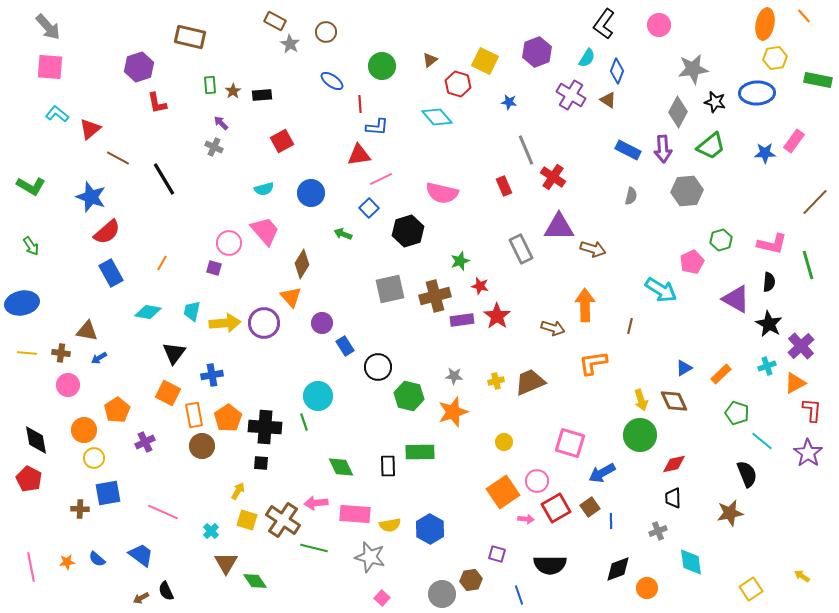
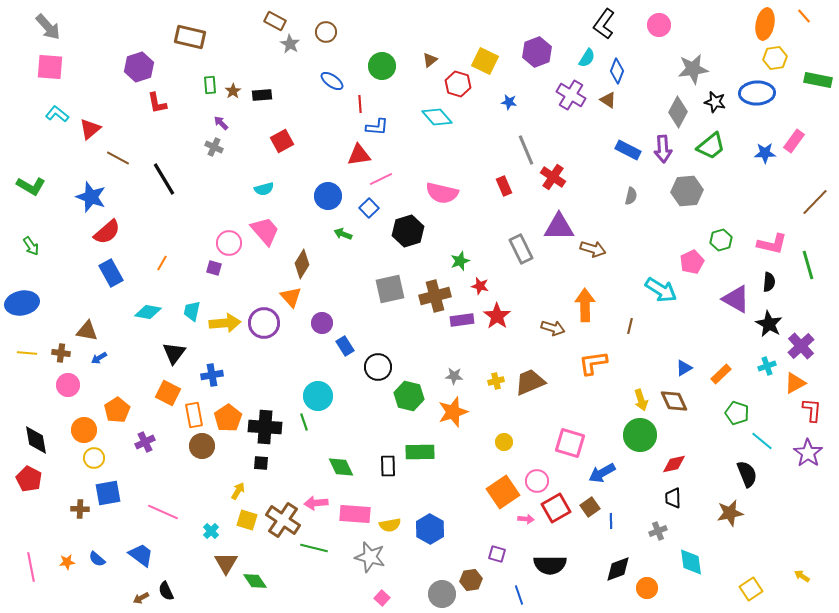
blue circle at (311, 193): moved 17 px right, 3 px down
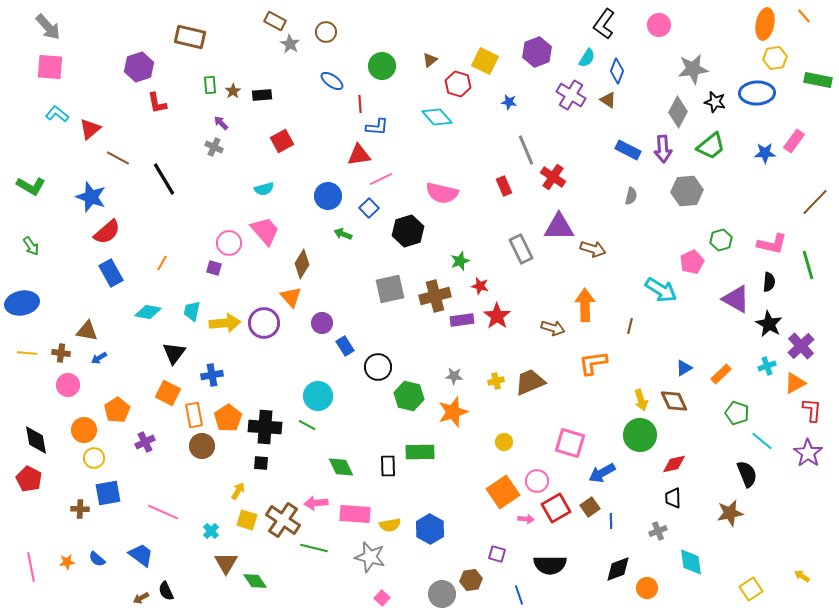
green line at (304, 422): moved 3 px right, 3 px down; rotated 42 degrees counterclockwise
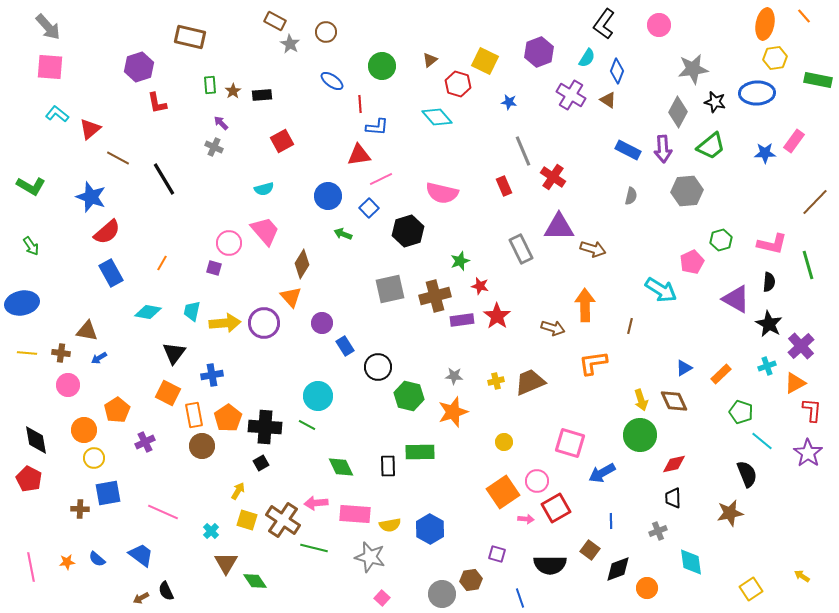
purple hexagon at (537, 52): moved 2 px right
gray line at (526, 150): moved 3 px left, 1 px down
green pentagon at (737, 413): moved 4 px right, 1 px up
black square at (261, 463): rotated 35 degrees counterclockwise
brown square at (590, 507): moved 43 px down; rotated 18 degrees counterclockwise
blue line at (519, 595): moved 1 px right, 3 px down
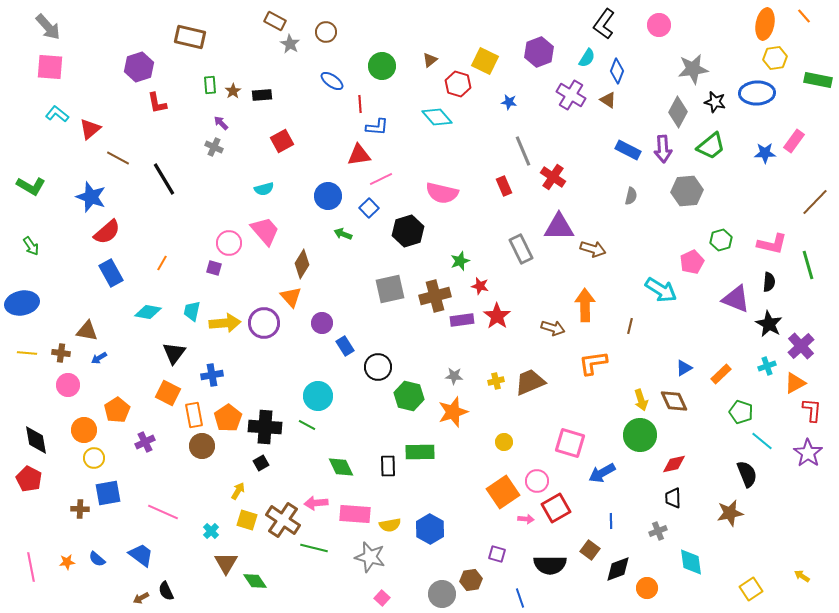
purple triangle at (736, 299): rotated 8 degrees counterclockwise
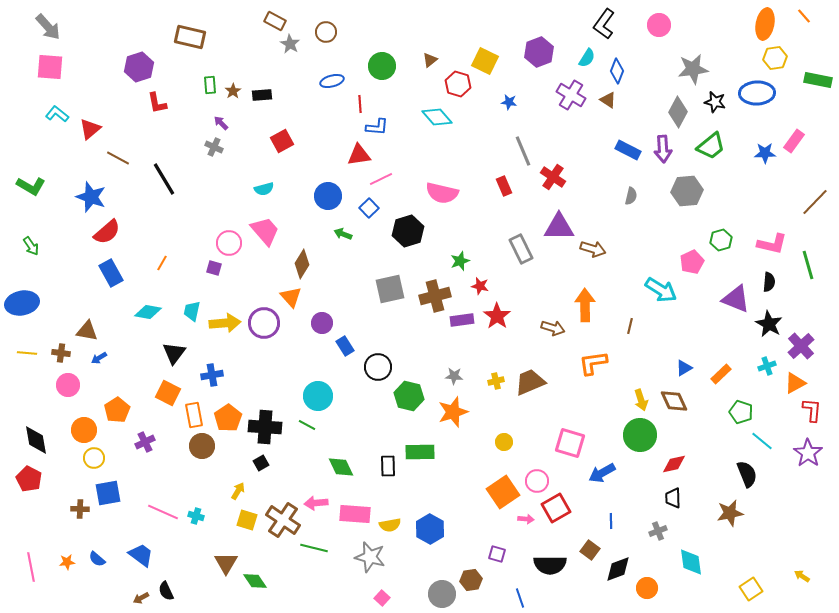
blue ellipse at (332, 81): rotated 50 degrees counterclockwise
cyan cross at (211, 531): moved 15 px left, 15 px up; rotated 28 degrees counterclockwise
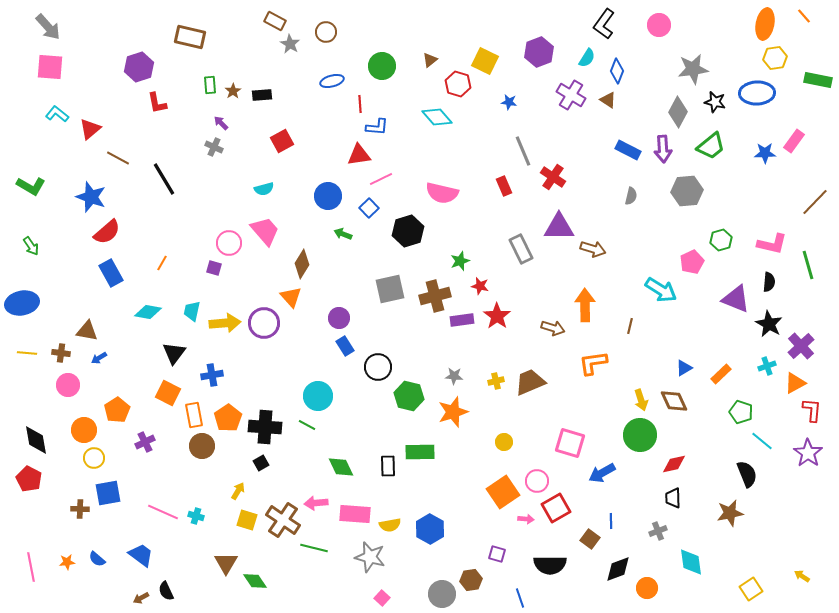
purple circle at (322, 323): moved 17 px right, 5 px up
brown square at (590, 550): moved 11 px up
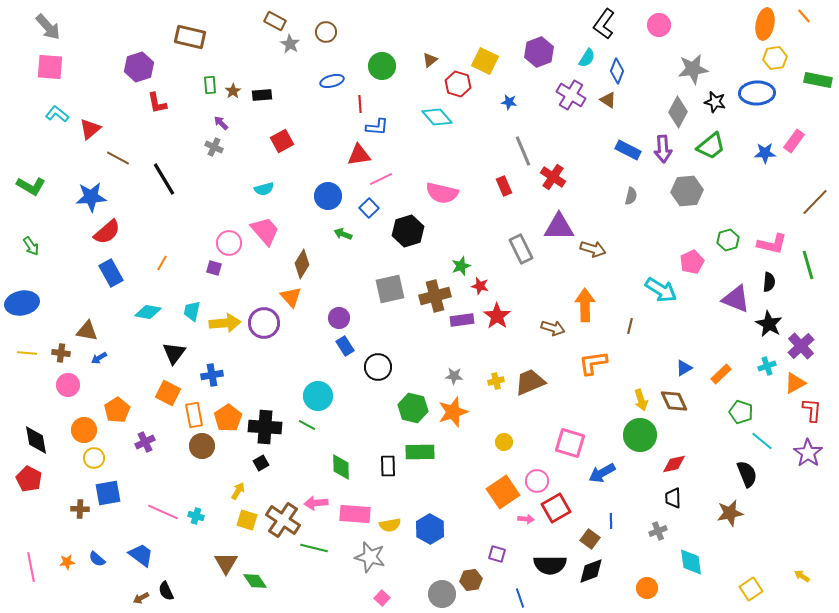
blue star at (91, 197): rotated 24 degrees counterclockwise
green hexagon at (721, 240): moved 7 px right
green star at (460, 261): moved 1 px right, 5 px down
green hexagon at (409, 396): moved 4 px right, 12 px down
green diamond at (341, 467): rotated 24 degrees clockwise
black diamond at (618, 569): moved 27 px left, 2 px down
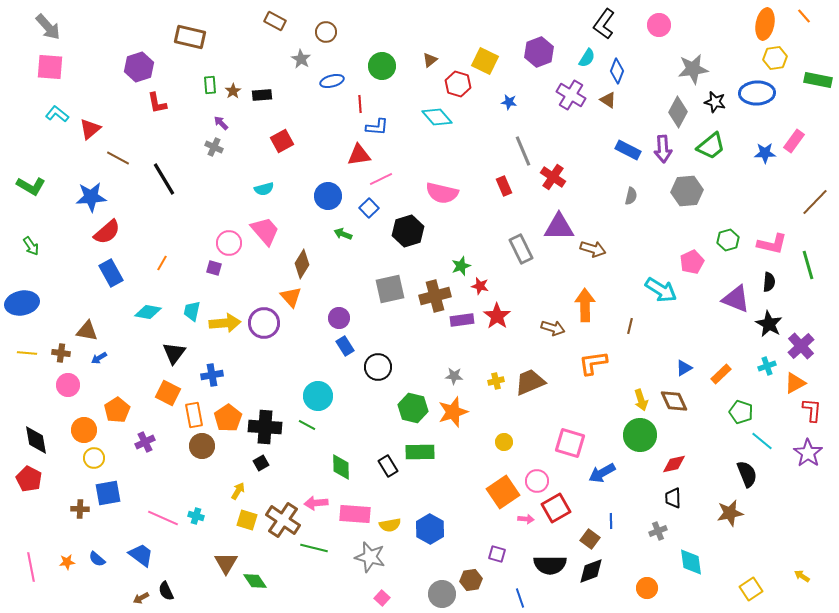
gray star at (290, 44): moved 11 px right, 15 px down
black rectangle at (388, 466): rotated 30 degrees counterclockwise
pink line at (163, 512): moved 6 px down
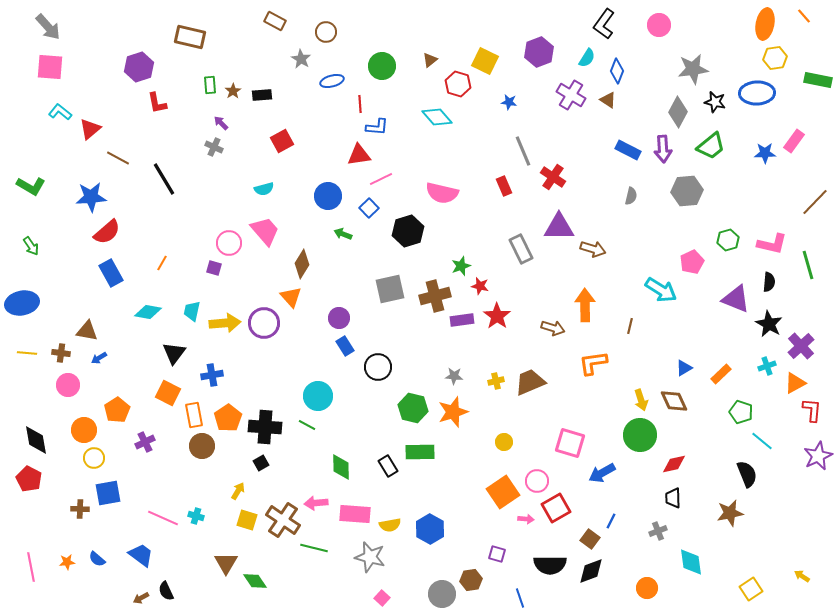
cyan L-shape at (57, 114): moved 3 px right, 2 px up
purple star at (808, 453): moved 10 px right, 3 px down; rotated 12 degrees clockwise
blue line at (611, 521): rotated 28 degrees clockwise
